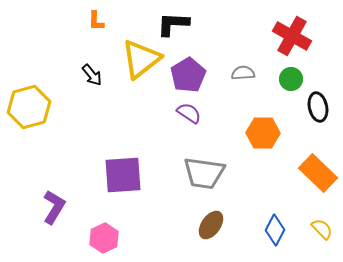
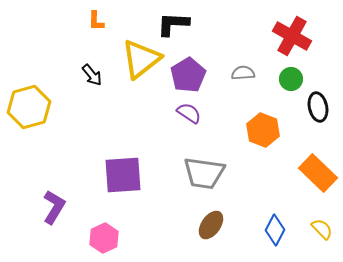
orange hexagon: moved 3 px up; rotated 20 degrees clockwise
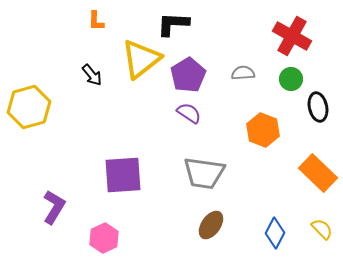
blue diamond: moved 3 px down
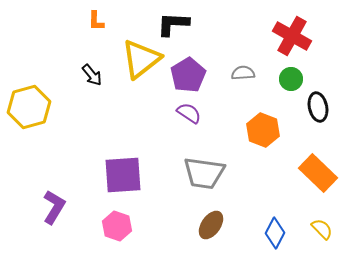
pink hexagon: moved 13 px right, 12 px up; rotated 16 degrees counterclockwise
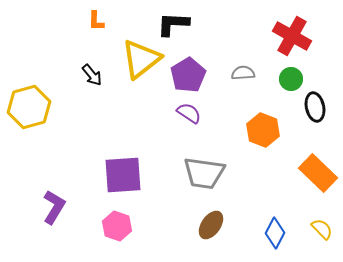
black ellipse: moved 3 px left
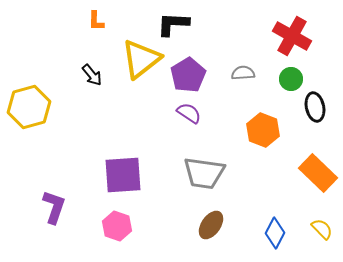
purple L-shape: rotated 12 degrees counterclockwise
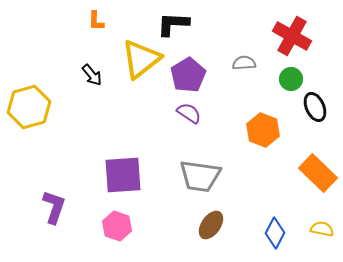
gray semicircle: moved 1 px right, 10 px up
black ellipse: rotated 12 degrees counterclockwise
gray trapezoid: moved 4 px left, 3 px down
yellow semicircle: rotated 35 degrees counterclockwise
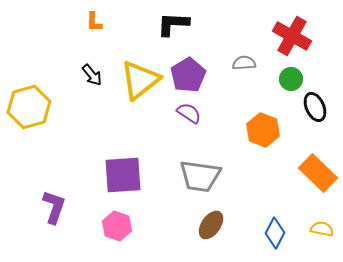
orange L-shape: moved 2 px left, 1 px down
yellow triangle: moved 1 px left, 21 px down
